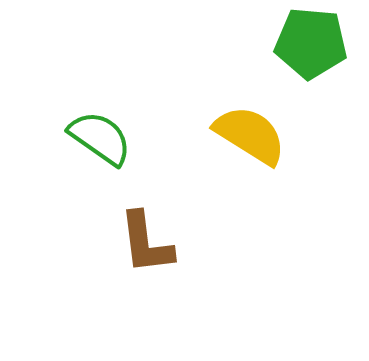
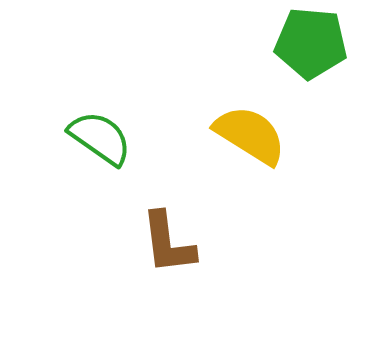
brown L-shape: moved 22 px right
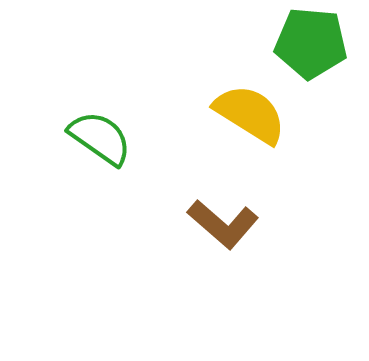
yellow semicircle: moved 21 px up
brown L-shape: moved 55 px right, 19 px up; rotated 42 degrees counterclockwise
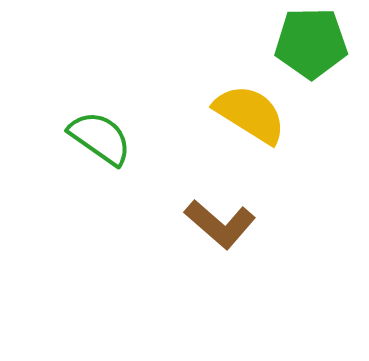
green pentagon: rotated 6 degrees counterclockwise
brown L-shape: moved 3 px left
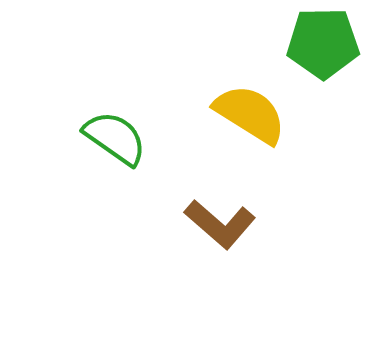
green pentagon: moved 12 px right
green semicircle: moved 15 px right
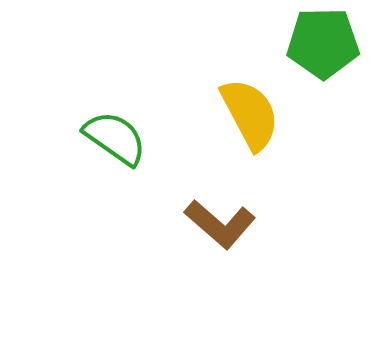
yellow semicircle: rotated 30 degrees clockwise
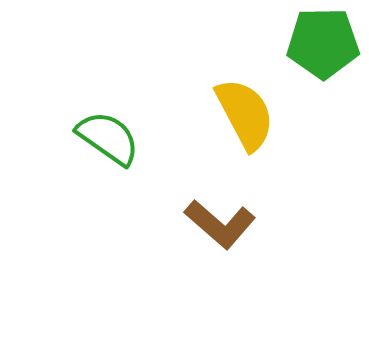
yellow semicircle: moved 5 px left
green semicircle: moved 7 px left
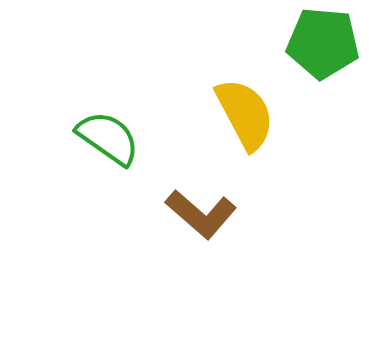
green pentagon: rotated 6 degrees clockwise
brown L-shape: moved 19 px left, 10 px up
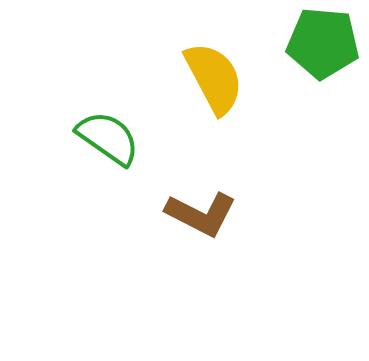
yellow semicircle: moved 31 px left, 36 px up
brown L-shape: rotated 14 degrees counterclockwise
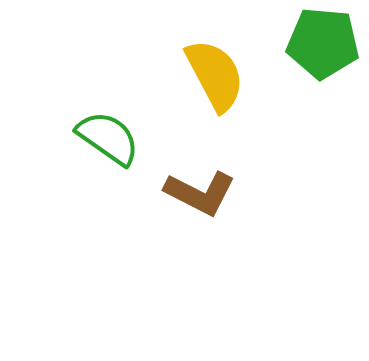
yellow semicircle: moved 1 px right, 3 px up
brown L-shape: moved 1 px left, 21 px up
